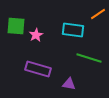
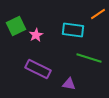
green square: rotated 30 degrees counterclockwise
purple rectangle: rotated 10 degrees clockwise
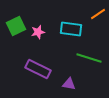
cyan rectangle: moved 2 px left, 1 px up
pink star: moved 2 px right, 3 px up; rotated 16 degrees clockwise
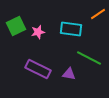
green line: rotated 10 degrees clockwise
purple triangle: moved 10 px up
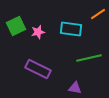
green line: rotated 40 degrees counterclockwise
purple triangle: moved 6 px right, 14 px down
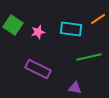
orange line: moved 5 px down
green square: moved 3 px left, 1 px up; rotated 30 degrees counterclockwise
green line: moved 1 px up
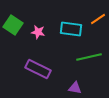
pink star: rotated 24 degrees clockwise
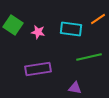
purple rectangle: rotated 35 degrees counterclockwise
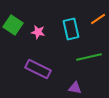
cyan rectangle: rotated 70 degrees clockwise
purple rectangle: rotated 35 degrees clockwise
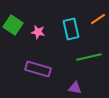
purple rectangle: rotated 10 degrees counterclockwise
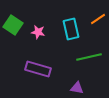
purple triangle: moved 2 px right
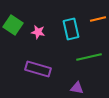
orange line: rotated 21 degrees clockwise
